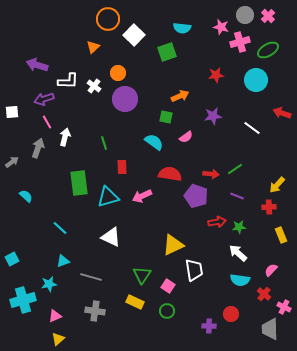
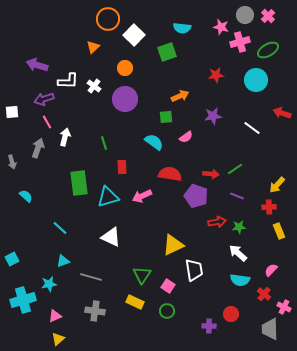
orange circle at (118, 73): moved 7 px right, 5 px up
green square at (166, 117): rotated 16 degrees counterclockwise
gray arrow at (12, 162): rotated 112 degrees clockwise
yellow rectangle at (281, 235): moved 2 px left, 4 px up
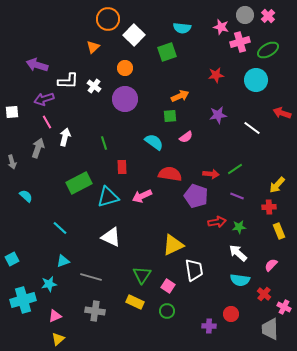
purple star at (213, 116): moved 5 px right, 1 px up
green square at (166, 117): moved 4 px right, 1 px up
green rectangle at (79, 183): rotated 70 degrees clockwise
pink semicircle at (271, 270): moved 5 px up
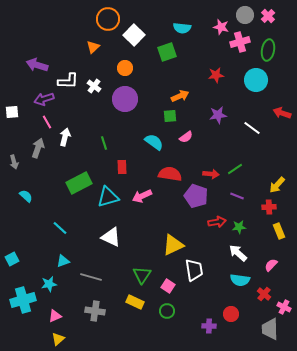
green ellipse at (268, 50): rotated 50 degrees counterclockwise
gray arrow at (12, 162): moved 2 px right
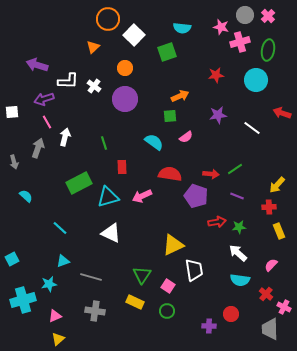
white triangle at (111, 237): moved 4 px up
red cross at (264, 294): moved 2 px right
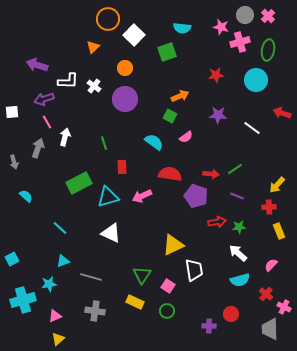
purple star at (218, 115): rotated 12 degrees clockwise
green square at (170, 116): rotated 32 degrees clockwise
cyan semicircle at (240, 280): rotated 24 degrees counterclockwise
